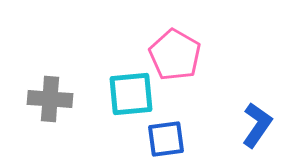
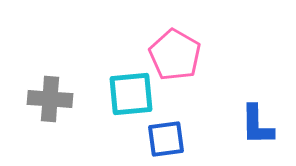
blue L-shape: rotated 144 degrees clockwise
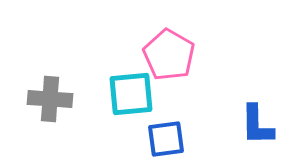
pink pentagon: moved 6 px left
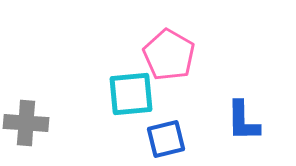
gray cross: moved 24 px left, 24 px down
blue L-shape: moved 14 px left, 4 px up
blue square: rotated 6 degrees counterclockwise
